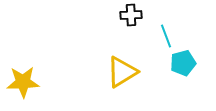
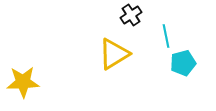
black cross: rotated 30 degrees counterclockwise
cyan line: rotated 10 degrees clockwise
yellow triangle: moved 8 px left, 18 px up
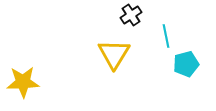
yellow triangle: rotated 28 degrees counterclockwise
cyan pentagon: moved 3 px right, 1 px down
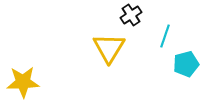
cyan line: moved 1 px left; rotated 30 degrees clockwise
yellow triangle: moved 5 px left, 6 px up
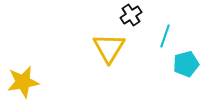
yellow star: rotated 8 degrees counterclockwise
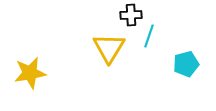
black cross: rotated 30 degrees clockwise
cyan line: moved 16 px left
yellow star: moved 7 px right, 9 px up
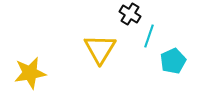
black cross: moved 1 px left, 1 px up; rotated 35 degrees clockwise
yellow triangle: moved 9 px left, 1 px down
cyan pentagon: moved 13 px left, 3 px up; rotated 10 degrees counterclockwise
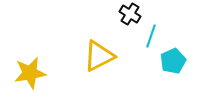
cyan line: moved 2 px right
yellow triangle: moved 1 px left, 7 px down; rotated 32 degrees clockwise
